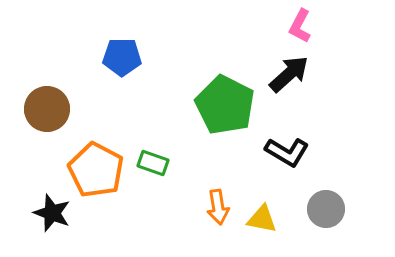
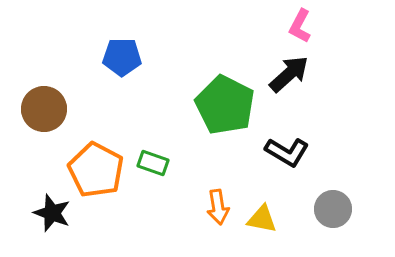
brown circle: moved 3 px left
gray circle: moved 7 px right
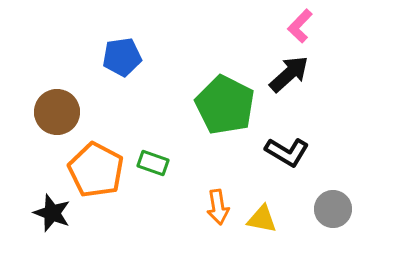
pink L-shape: rotated 16 degrees clockwise
blue pentagon: rotated 9 degrees counterclockwise
brown circle: moved 13 px right, 3 px down
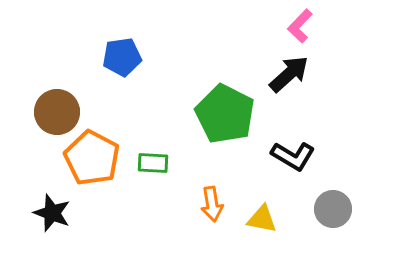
green pentagon: moved 9 px down
black L-shape: moved 6 px right, 4 px down
green rectangle: rotated 16 degrees counterclockwise
orange pentagon: moved 4 px left, 12 px up
orange arrow: moved 6 px left, 3 px up
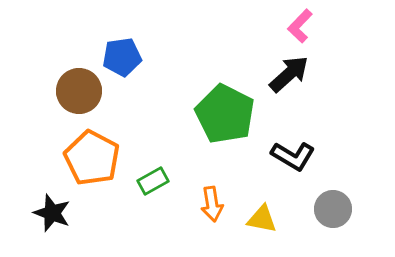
brown circle: moved 22 px right, 21 px up
green rectangle: moved 18 px down; rotated 32 degrees counterclockwise
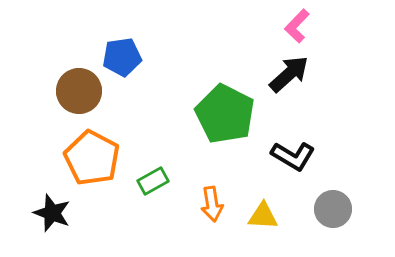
pink L-shape: moved 3 px left
yellow triangle: moved 1 px right, 3 px up; rotated 8 degrees counterclockwise
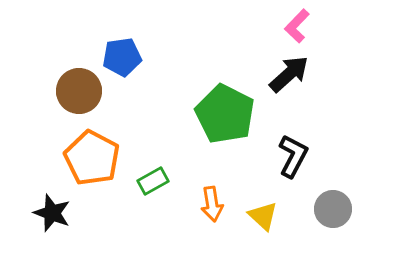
black L-shape: rotated 93 degrees counterclockwise
yellow triangle: rotated 40 degrees clockwise
